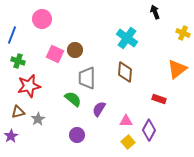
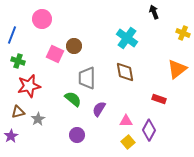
black arrow: moved 1 px left
brown circle: moved 1 px left, 4 px up
brown diamond: rotated 15 degrees counterclockwise
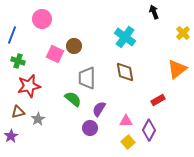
yellow cross: rotated 24 degrees clockwise
cyan cross: moved 2 px left, 1 px up
red rectangle: moved 1 px left, 1 px down; rotated 48 degrees counterclockwise
purple circle: moved 13 px right, 7 px up
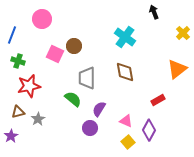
pink triangle: rotated 24 degrees clockwise
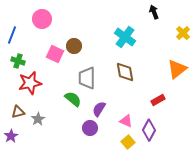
red star: moved 1 px right, 3 px up
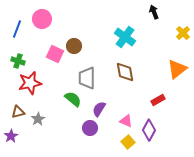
blue line: moved 5 px right, 6 px up
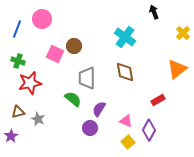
gray star: rotated 16 degrees counterclockwise
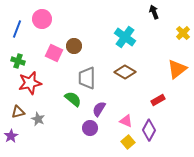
pink square: moved 1 px left, 1 px up
brown diamond: rotated 50 degrees counterclockwise
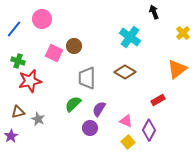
blue line: moved 3 px left; rotated 18 degrees clockwise
cyan cross: moved 5 px right
red star: moved 2 px up
green semicircle: moved 5 px down; rotated 84 degrees counterclockwise
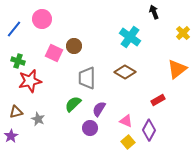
brown triangle: moved 2 px left
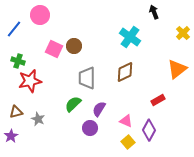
pink circle: moved 2 px left, 4 px up
pink square: moved 4 px up
brown diamond: rotated 55 degrees counterclockwise
